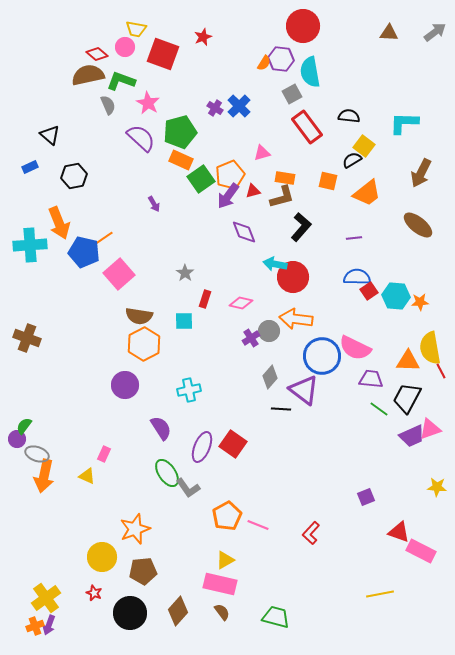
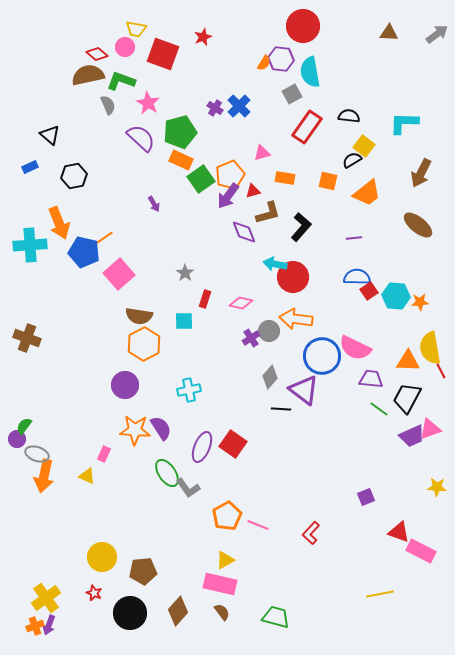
gray arrow at (435, 32): moved 2 px right, 2 px down
red rectangle at (307, 127): rotated 72 degrees clockwise
brown L-shape at (282, 197): moved 14 px left, 16 px down
orange star at (135, 529): moved 99 px up; rotated 24 degrees clockwise
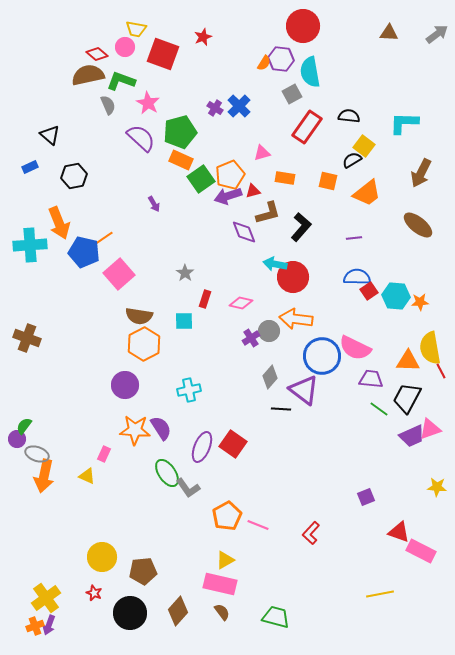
purple arrow at (228, 196): rotated 36 degrees clockwise
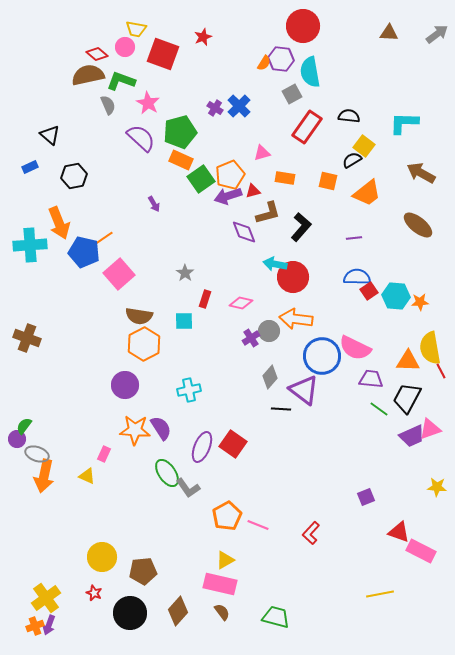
brown arrow at (421, 173): rotated 92 degrees clockwise
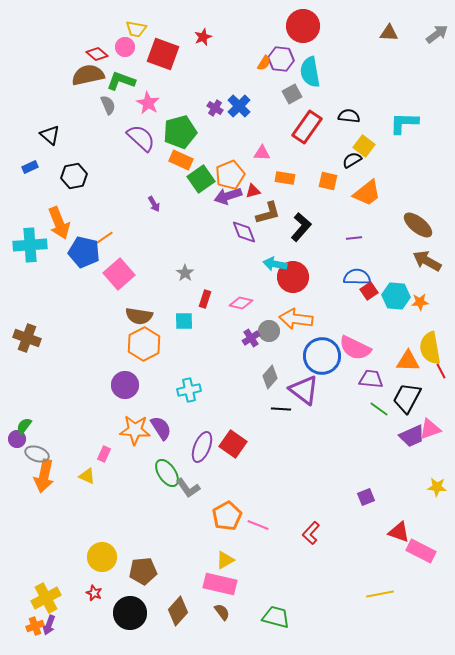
pink triangle at (262, 153): rotated 18 degrees clockwise
brown arrow at (421, 173): moved 6 px right, 88 px down
yellow cross at (46, 598): rotated 8 degrees clockwise
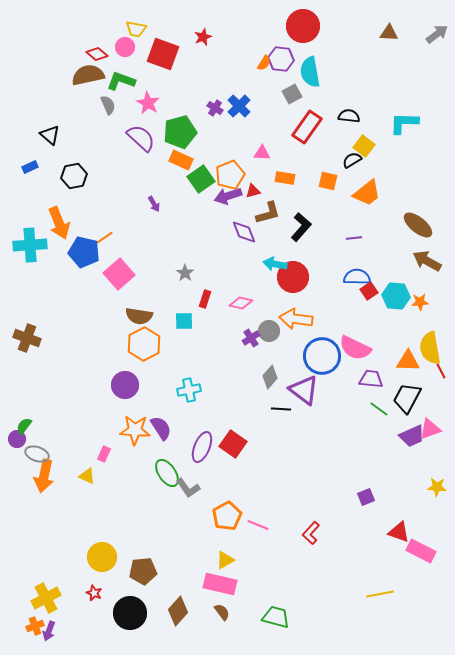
purple arrow at (49, 625): moved 6 px down
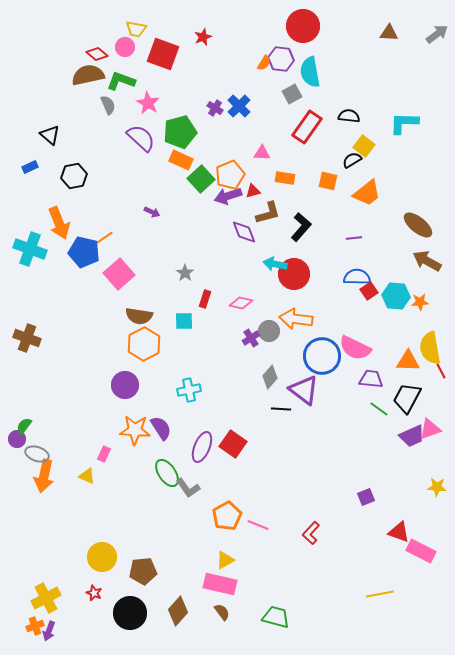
green square at (201, 179): rotated 8 degrees counterclockwise
purple arrow at (154, 204): moved 2 px left, 8 px down; rotated 35 degrees counterclockwise
cyan cross at (30, 245): moved 4 px down; rotated 24 degrees clockwise
red circle at (293, 277): moved 1 px right, 3 px up
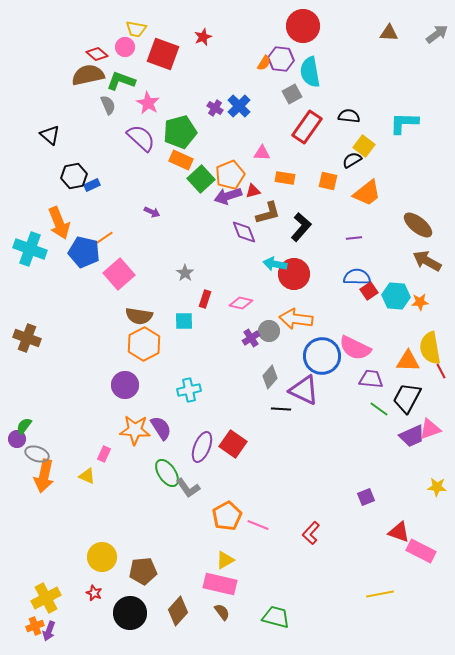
blue rectangle at (30, 167): moved 62 px right, 18 px down
purple triangle at (304, 390): rotated 12 degrees counterclockwise
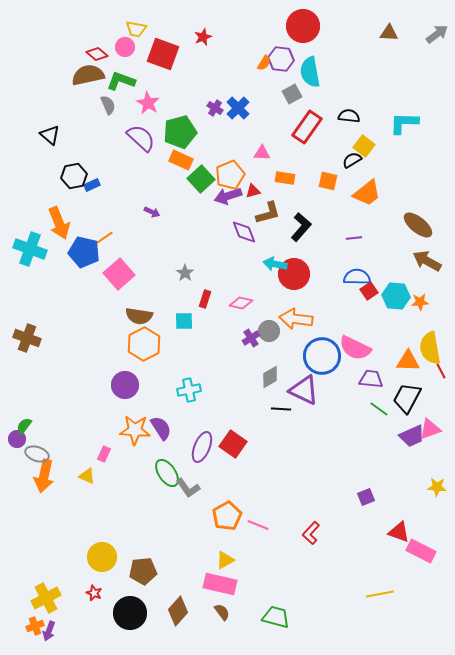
blue cross at (239, 106): moved 1 px left, 2 px down
gray diamond at (270, 377): rotated 20 degrees clockwise
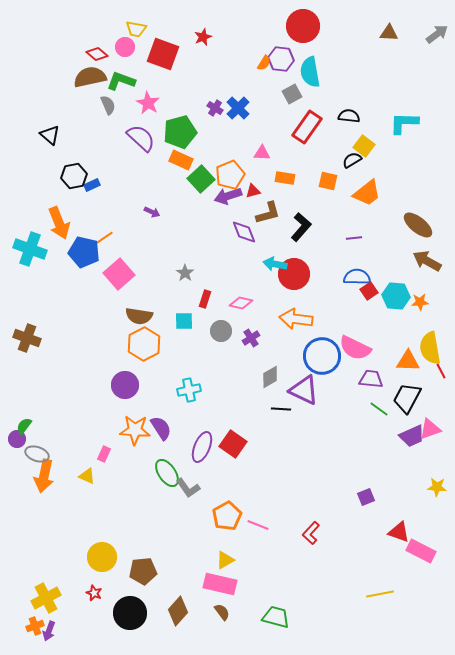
brown semicircle at (88, 75): moved 2 px right, 2 px down
gray circle at (269, 331): moved 48 px left
